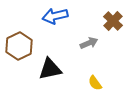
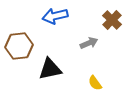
brown cross: moved 1 px left, 1 px up
brown hexagon: rotated 20 degrees clockwise
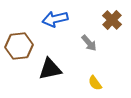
blue arrow: moved 3 px down
gray arrow: rotated 72 degrees clockwise
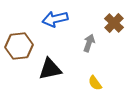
brown cross: moved 2 px right, 3 px down
gray arrow: rotated 120 degrees counterclockwise
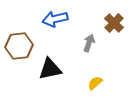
yellow semicircle: rotated 84 degrees clockwise
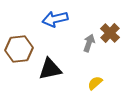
brown cross: moved 4 px left, 10 px down
brown hexagon: moved 3 px down
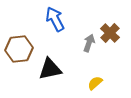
blue arrow: rotated 75 degrees clockwise
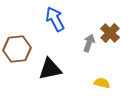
brown hexagon: moved 2 px left
yellow semicircle: moved 7 px right; rotated 56 degrees clockwise
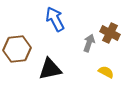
brown cross: rotated 18 degrees counterclockwise
yellow semicircle: moved 4 px right, 11 px up; rotated 14 degrees clockwise
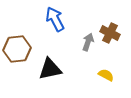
gray arrow: moved 1 px left, 1 px up
yellow semicircle: moved 3 px down
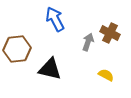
black triangle: rotated 25 degrees clockwise
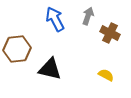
gray arrow: moved 26 px up
